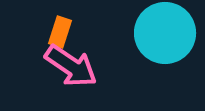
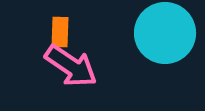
orange rectangle: rotated 16 degrees counterclockwise
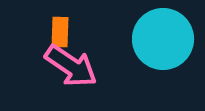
cyan circle: moved 2 px left, 6 px down
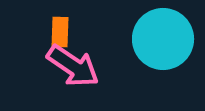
pink arrow: moved 2 px right
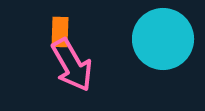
pink arrow: moved 1 px left, 1 px up; rotated 26 degrees clockwise
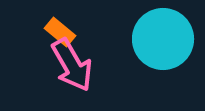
orange rectangle: rotated 52 degrees counterclockwise
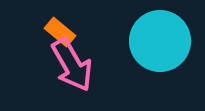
cyan circle: moved 3 px left, 2 px down
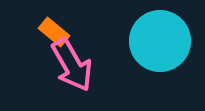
orange rectangle: moved 6 px left
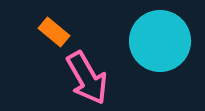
pink arrow: moved 15 px right, 13 px down
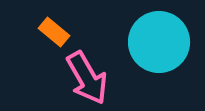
cyan circle: moved 1 px left, 1 px down
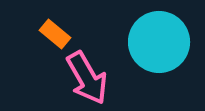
orange rectangle: moved 1 px right, 2 px down
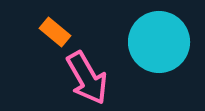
orange rectangle: moved 2 px up
